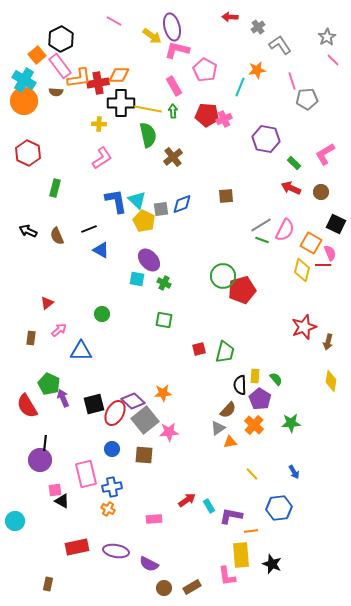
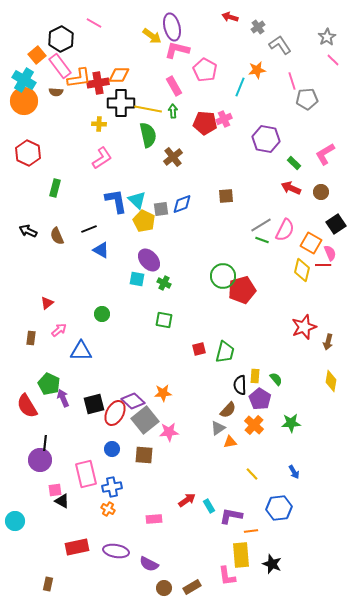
red arrow at (230, 17): rotated 14 degrees clockwise
pink line at (114, 21): moved 20 px left, 2 px down
red pentagon at (207, 115): moved 2 px left, 8 px down
black square at (336, 224): rotated 30 degrees clockwise
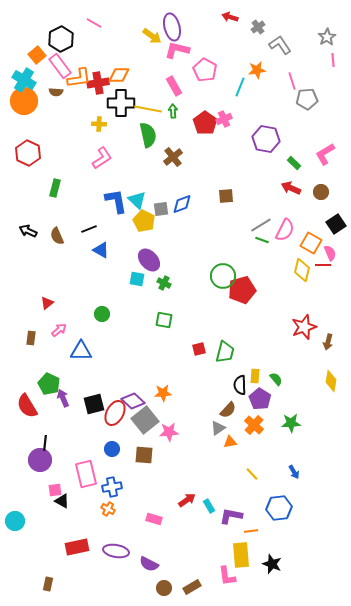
pink line at (333, 60): rotated 40 degrees clockwise
red pentagon at (205, 123): rotated 30 degrees clockwise
pink rectangle at (154, 519): rotated 21 degrees clockwise
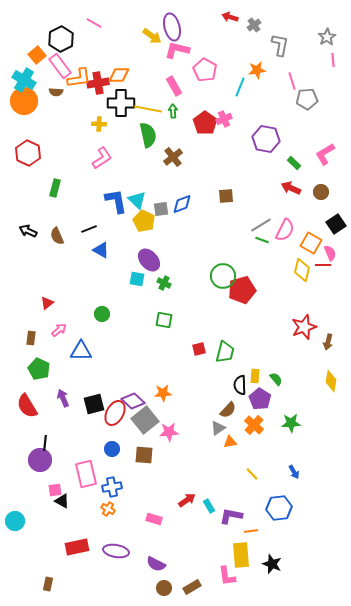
gray cross at (258, 27): moved 4 px left, 2 px up
gray L-shape at (280, 45): rotated 45 degrees clockwise
green pentagon at (49, 384): moved 10 px left, 15 px up
purple semicircle at (149, 564): moved 7 px right
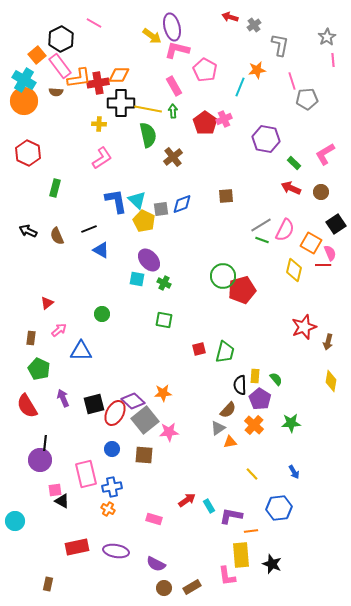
yellow diamond at (302, 270): moved 8 px left
